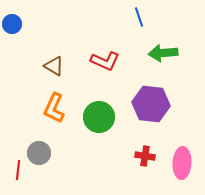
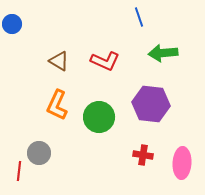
brown triangle: moved 5 px right, 5 px up
orange L-shape: moved 3 px right, 3 px up
red cross: moved 2 px left, 1 px up
red line: moved 1 px right, 1 px down
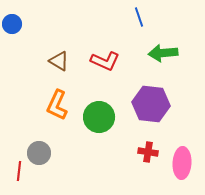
red cross: moved 5 px right, 3 px up
